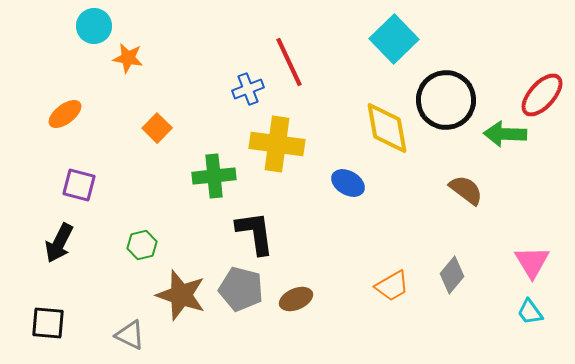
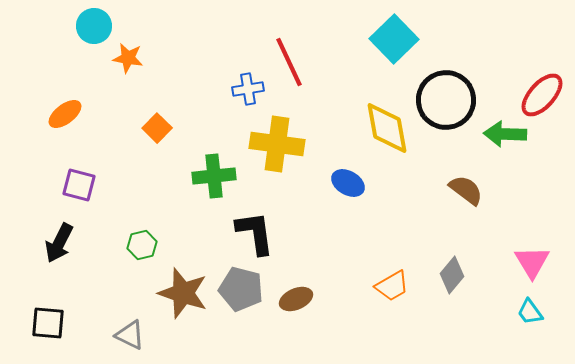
blue cross: rotated 12 degrees clockwise
brown star: moved 2 px right, 2 px up
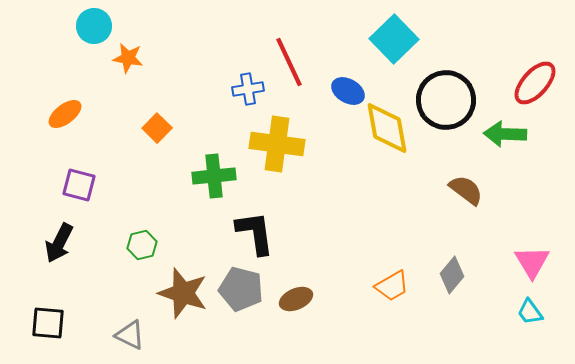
red ellipse: moved 7 px left, 12 px up
blue ellipse: moved 92 px up
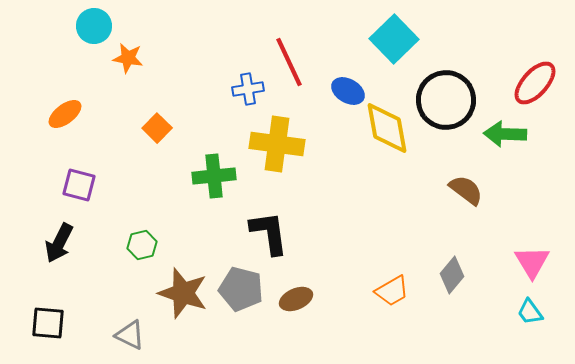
black L-shape: moved 14 px right
orange trapezoid: moved 5 px down
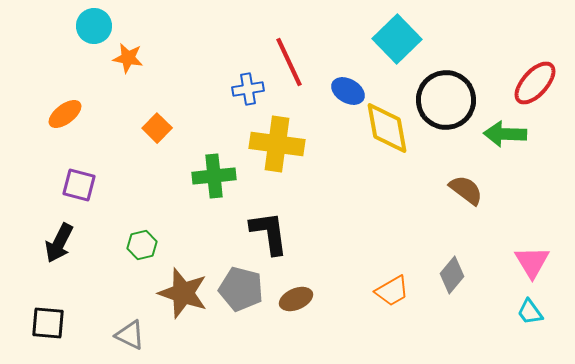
cyan square: moved 3 px right
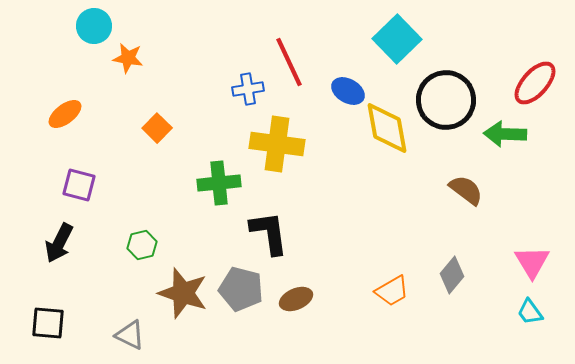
green cross: moved 5 px right, 7 px down
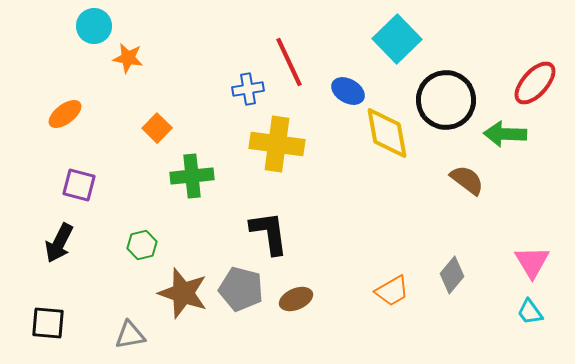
yellow diamond: moved 5 px down
green cross: moved 27 px left, 7 px up
brown semicircle: moved 1 px right, 10 px up
gray triangle: rotated 36 degrees counterclockwise
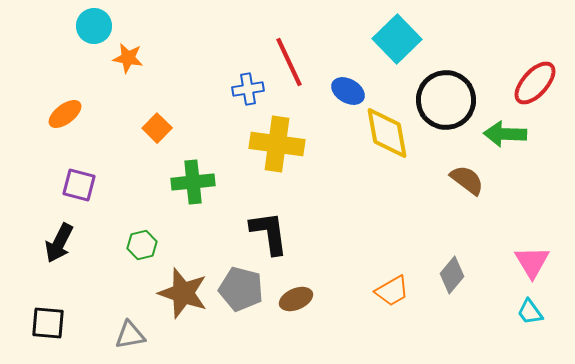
green cross: moved 1 px right, 6 px down
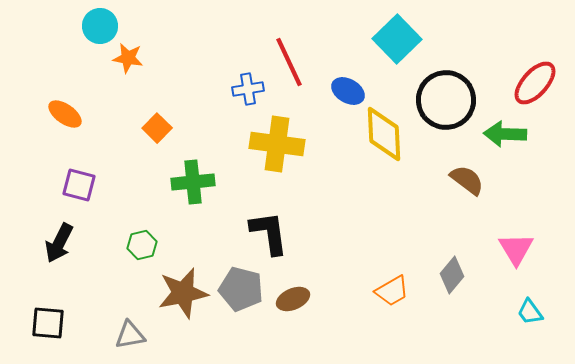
cyan circle: moved 6 px right
orange ellipse: rotated 72 degrees clockwise
yellow diamond: moved 3 px left, 1 px down; rotated 8 degrees clockwise
pink triangle: moved 16 px left, 13 px up
brown star: rotated 30 degrees counterclockwise
brown ellipse: moved 3 px left
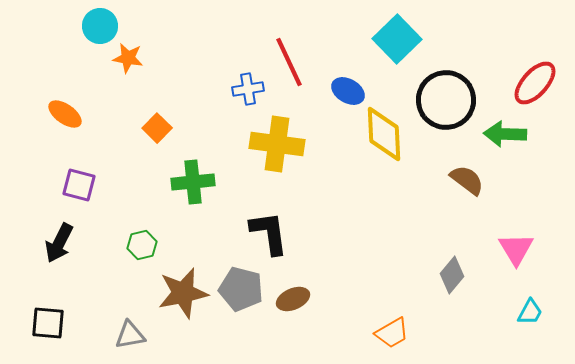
orange trapezoid: moved 42 px down
cyan trapezoid: rotated 116 degrees counterclockwise
